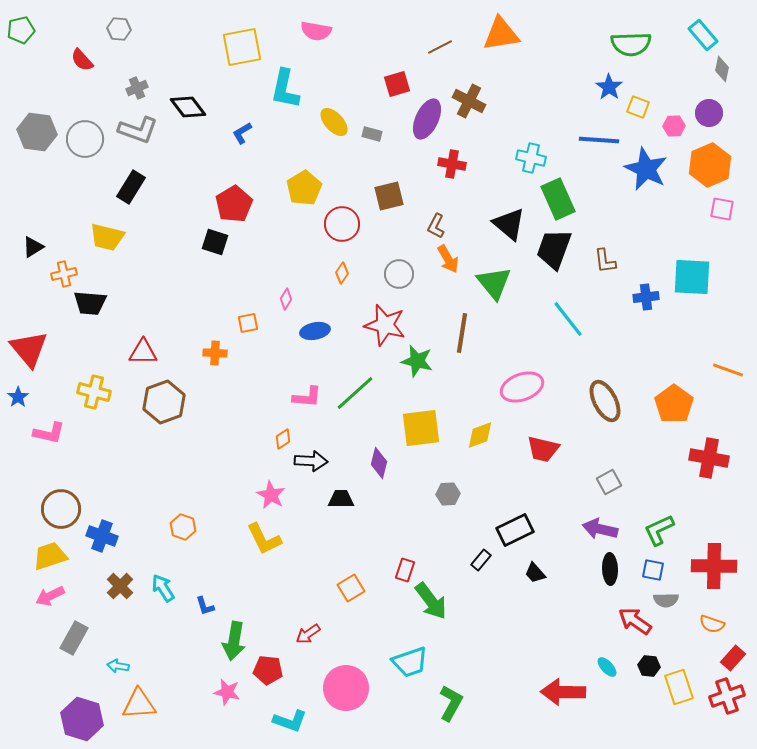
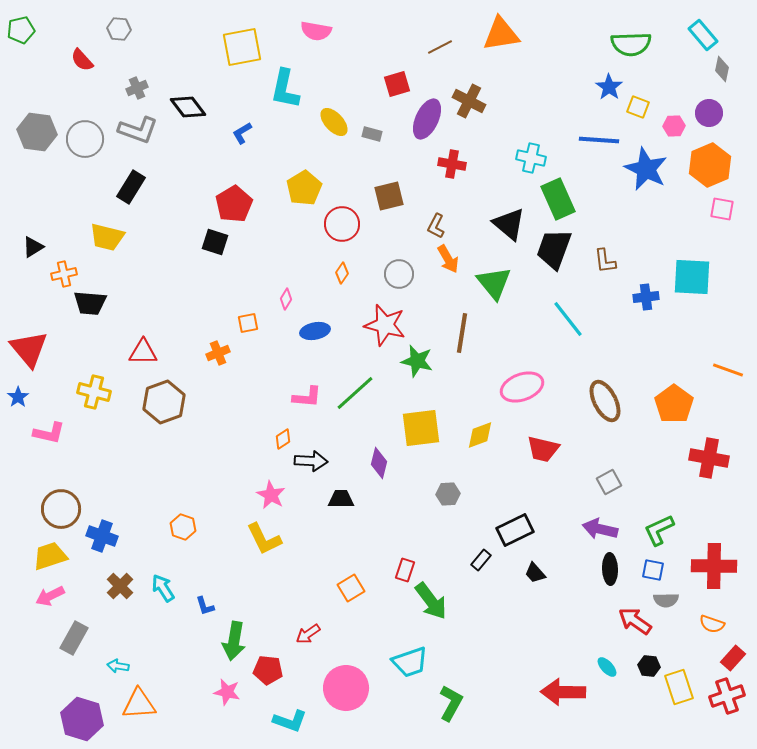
orange cross at (215, 353): moved 3 px right; rotated 25 degrees counterclockwise
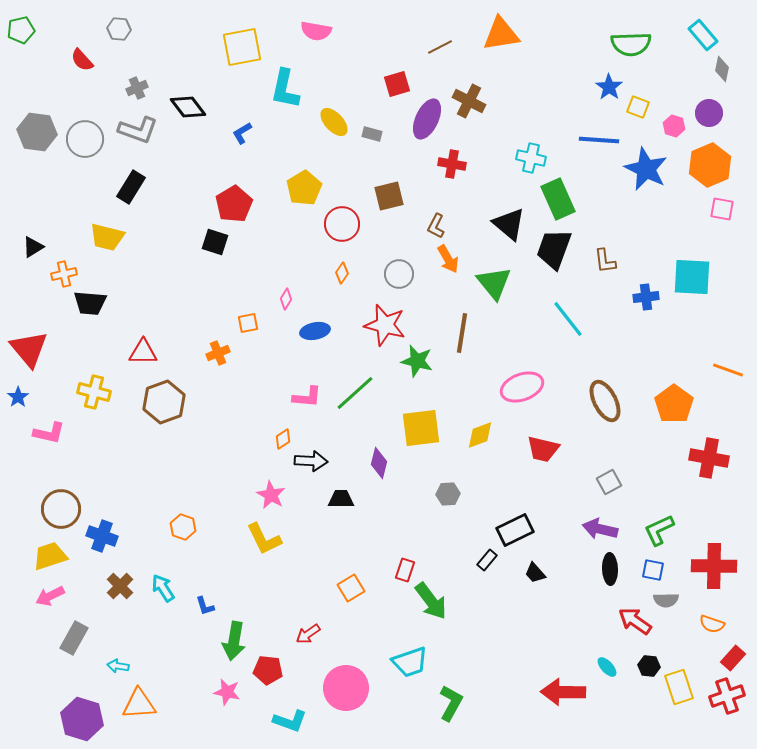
pink hexagon at (674, 126): rotated 20 degrees clockwise
black rectangle at (481, 560): moved 6 px right
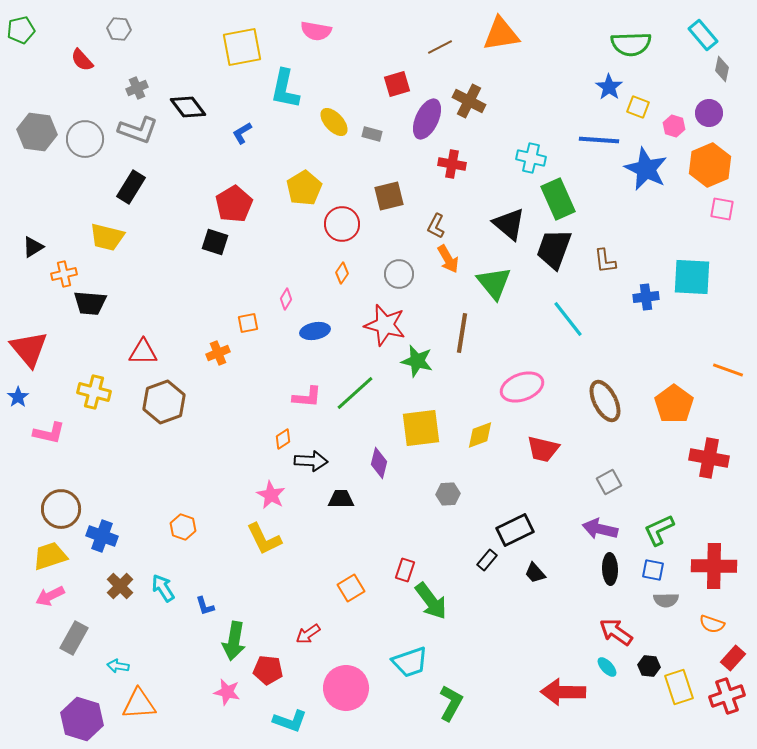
red arrow at (635, 621): moved 19 px left, 11 px down
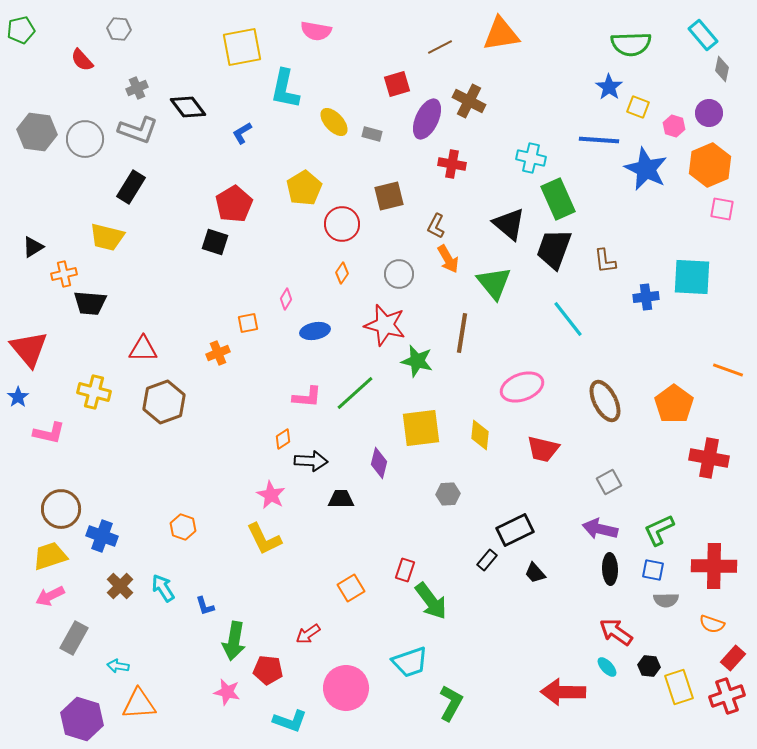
red triangle at (143, 352): moved 3 px up
yellow diamond at (480, 435): rotated 64 degrees counterclockwise
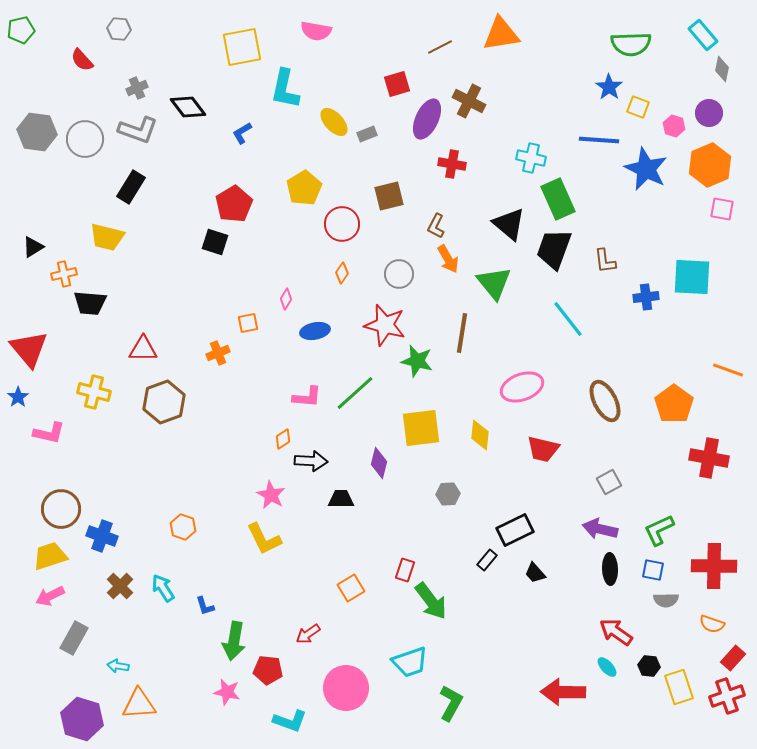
gray rectangle at (372, 134): moved 5 px left; rotated 36 degrees counterclockwise
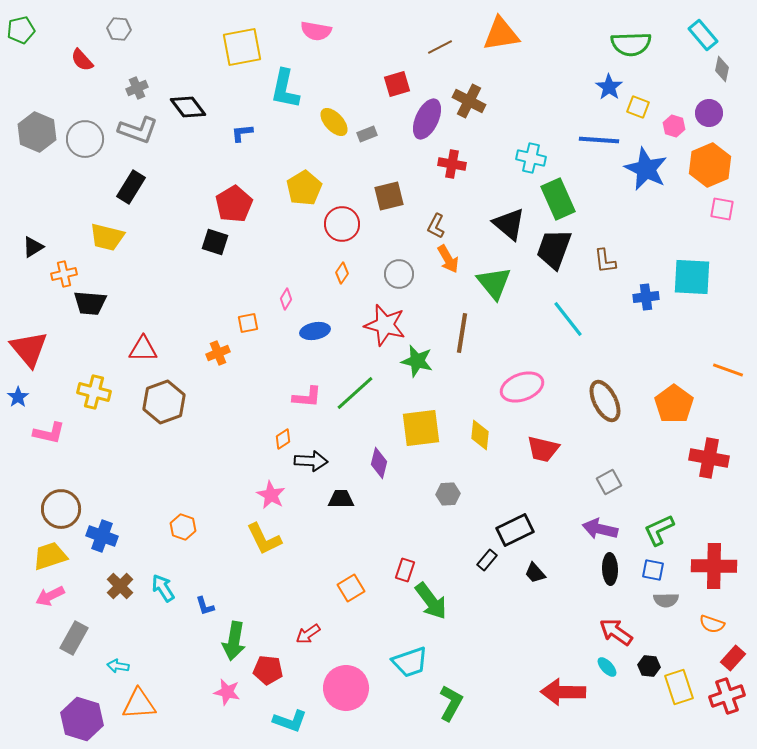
gray hexagon at (37, 132): rotated 15 degrees clockwise
blue L-shape at (242, 133): rotated 25 degrees clockwise
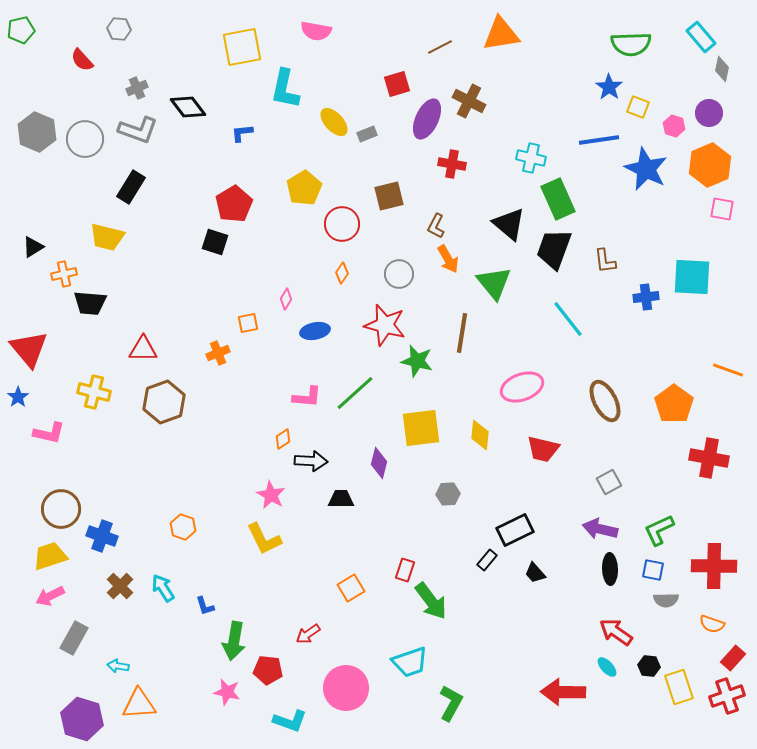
cyan rectangle at (703, 35): moved 2 px left, 2 px down
blue line at (599, 140): rotated 12 degrees counterclockwise
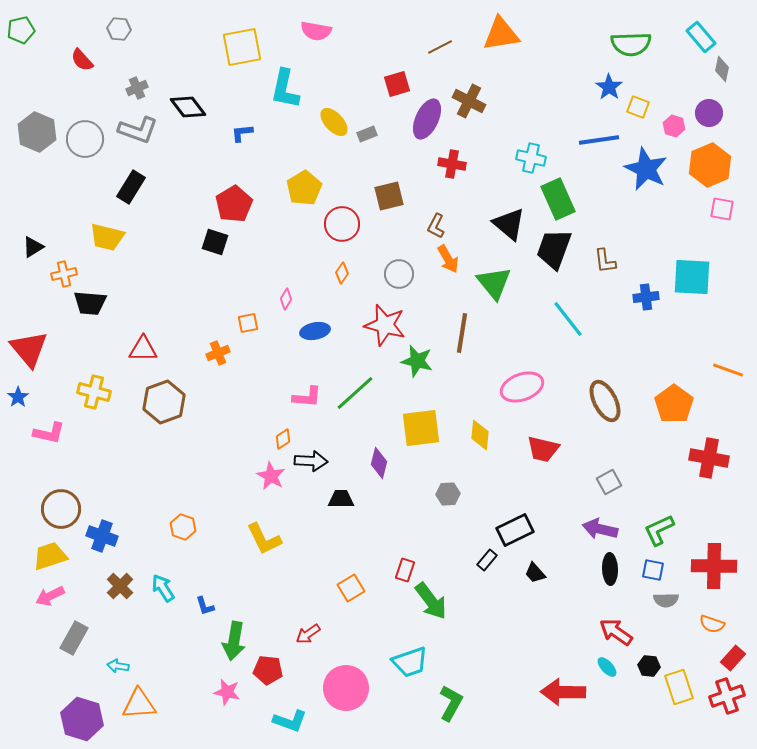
pink star at (271, 495): moved 19 px up
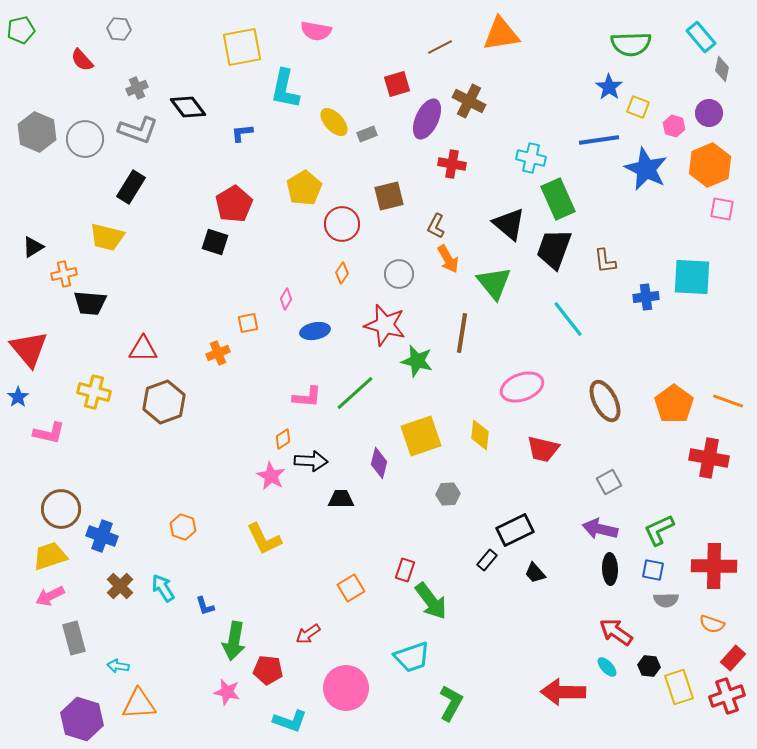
orange line at (728, 370): moved 31 px down
yellow square at (421, 428): moved 8 px down; rotated 12 degrees counterclockwise
gray rectangle at (74, 638): rotated 44 degrees counterclockwise
cyan trapezoid at (410, 662): moved 2 px right, 5 px up
